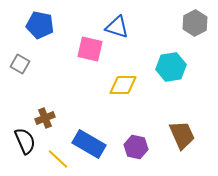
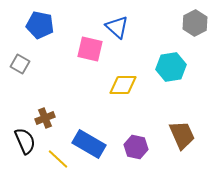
blue triangle: rotated 25 degrees clockwise
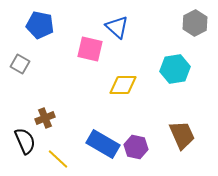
cyan hexagon: moved 4 px right, 2 px down
blue rectangle: moved 14 px right
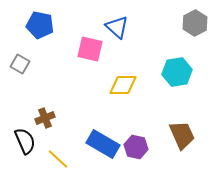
cyan hexagon: moved 2 px right, 3 px down
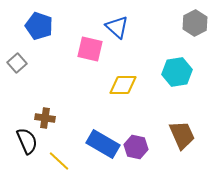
blue pentagon: moved 1 px left, 1 px down; rotated 8 degrees clockwise
gray square: moved 3 px left, 1 px up; rotated 18 degrees clockwise
brown cross: rotated 30 degrees clockwise
black semicircle: moved 2 px right
yellow line: moved 1 px right, 2 px down
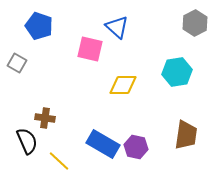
gray square: rotated 18 degrees counterclockwise
brown trapezoid: moved 4 px right; rotated 32 degrees clockwise
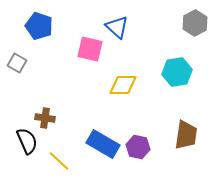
purple hexagon: moved 2 px right
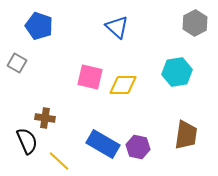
pink square: moved 28 px down
